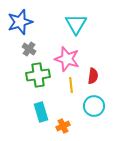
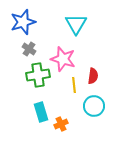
blue star: moved 3 px right
pink star: moved 4 px left
yellow line: moved 3 px right
orange cross: moved 2 px left, 2 px up
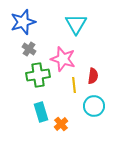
orange cross: rotated 16 degrees counterclockwise
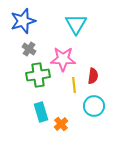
blue star: moved 1 px up
pink star: rotated 15 degrees counterclockwise
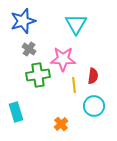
cyan rectangle: moved 25 px left
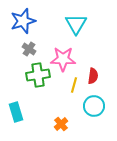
yellow line: rotated 21 degrees clockwise
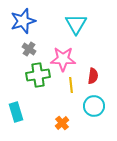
yellow line: moved 3 px left; rotated 21 degrees counterclockwise
orange cross: moved 1 px right, 1 px up
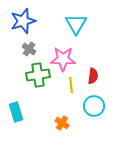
orange cross: rotated 16 degrees counterclockwise
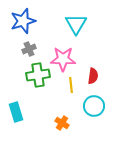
gray cross: rotated 32 degrees clockwise
